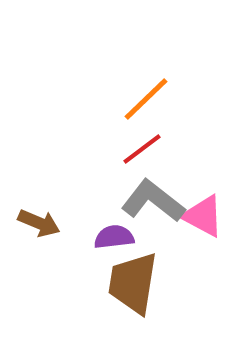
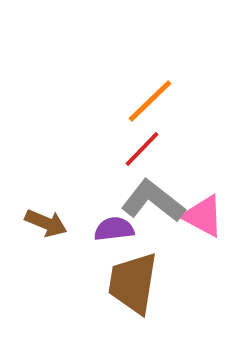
orange line: moved 4 px right, 2 px down
red line: rotated 9 degrees counterclockwise
brown arrow: moved 7 px right
purple semicircle: moved 8 px up
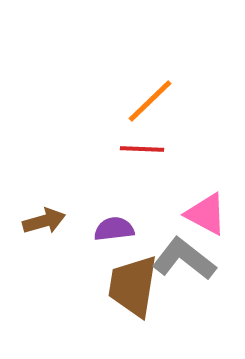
red line: rotated 48 degrees clockwise
gray L-shape: moved 31 px right, 58 px down
pink triangle: moved 3 px right, 2 px up
brown arrow: moved 2 px left, 2 px up; rotated 39 degrees counterclockwise
brown trapezoid: moved 3 px down
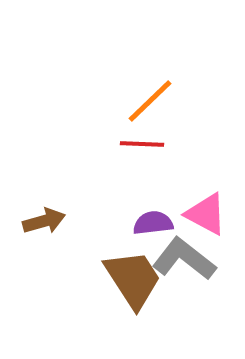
red line: moved 5 px up
purple semicircle: moved 39 px right, 6 px up
brown trapezoid: moved 7 px up; rotated 138 degrees clockwise
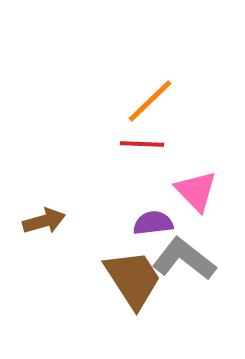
pink triangle: moved 10 px left, 23 px up; rotated 18 degrees clockwise
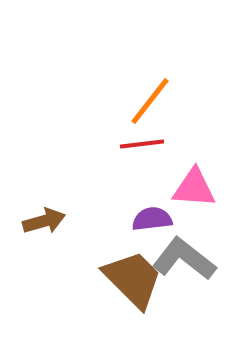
orange line: rotated 8 degrees counterclockwise
red line: rotated 9 degrees counterclockwise
pink triangle: moved 2 px left, 3 px up; rotated 42 degrees counterclockwise
purple semicircle: moved 1 px left, 4 px up
brown trapezoid: rotated 12 degrees counterclockwise
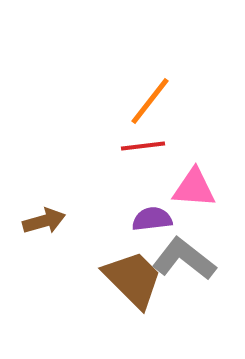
red line: moved 1 px right, 2 px down
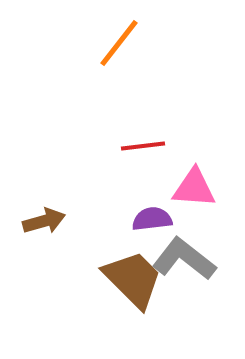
orange line: moved 31 px left, 58 px up
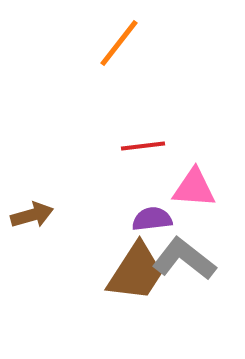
brown arrow: moved 12 px left, 6 px up
brown trapezoid: moved 3 px right, 7 px up; rotated 78 degrees clockwise
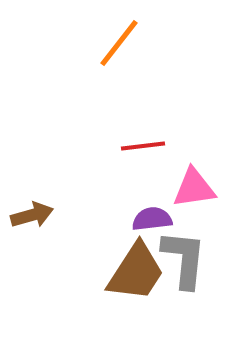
pink triangle: rotated 12 degrees counterclockwise
gray L-shape: rotated 58 degrees clockwise
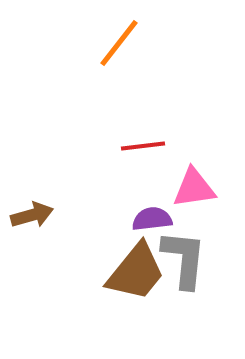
brown trapezoid: rotated 6 degrees clockwise
